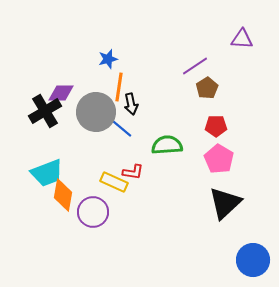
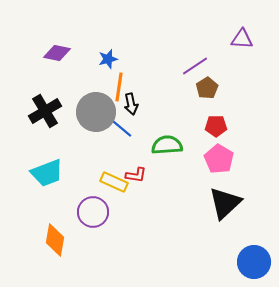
purple diamond: moved 4 px left, 40 px up; rotated 12 degrees clockwise
red L-shape: moved 3 px right, 3 px down
orange diamond: moved 8 px left, 45 px down
blue circle: moved 1 px right, 2 px down
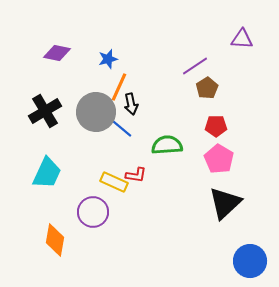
orange line: rotated 16 degrees clockwise
cyan trapezoid: rotated 44 degrees counterclockwise
blue circle: moved 4 px left, 1 px up
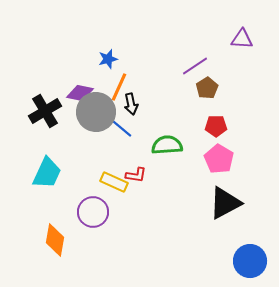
purple diamond: moved 23 px right, 40 px down
black triangle: rotated 15 degrees clockwise
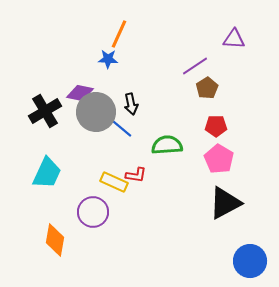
purple triangle: moved 8 px left
blue star: rotated 18 degrees clockwise
orange line: moved 53 px up
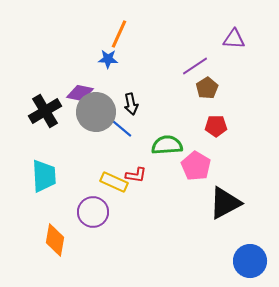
pink pentagon: moved 23 px left, 7 px down
cyan trapezoid: moved 3 px left, 3 px down; rotated 28 degrees counterclockwise
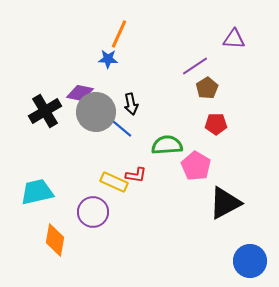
red pentagon: moved 2 px up
cyan trapezoid: moved 7 px left, 16 px down; rotated 100 degrees counterclockwise
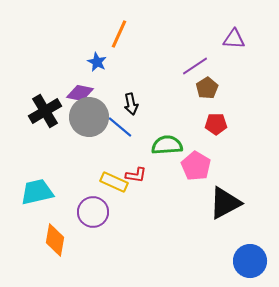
blue star: moved 11 px left, 3 px down; rotated 24 degrees clockwise
gray circle: moved 7 px left, 5 px down
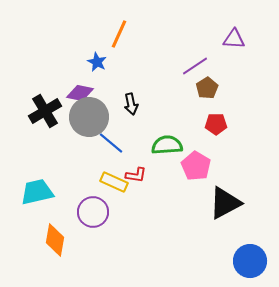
blue line: moved 9 px left, 16 px down
